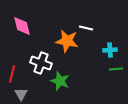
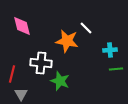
white line: rotated 32 degrees clockwise
white cross: rotated 15 degrees counterclockwise
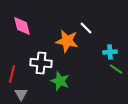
cyan cross: moved 2 px down
green line: rotated 40 degrees clockwise
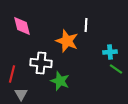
white line: moved 3 px up; rotated 48 degrees clockwise
orange star: rotated 10 degrees clockwise
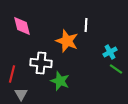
cyan cross: rotated 24 degrees counterclockwise
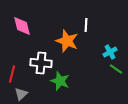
gray triangle: rotated 16 degrees clockwise
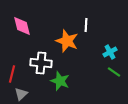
green line: moved 2 px left, 3 px down
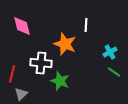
orange star: moved 2 px left, 3 px down
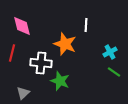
red line: moved 21 px up
gray triangle: moved 2 px right, 1 px up
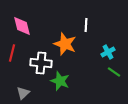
cyan cross: moved 2 px left
